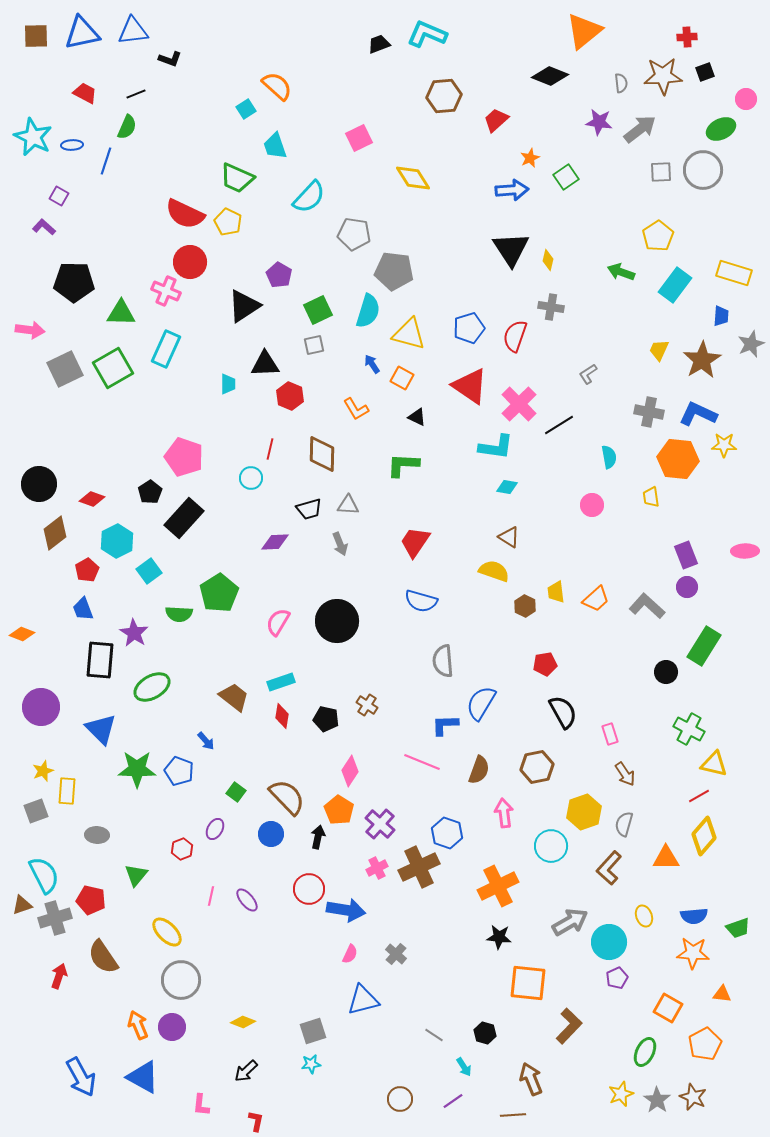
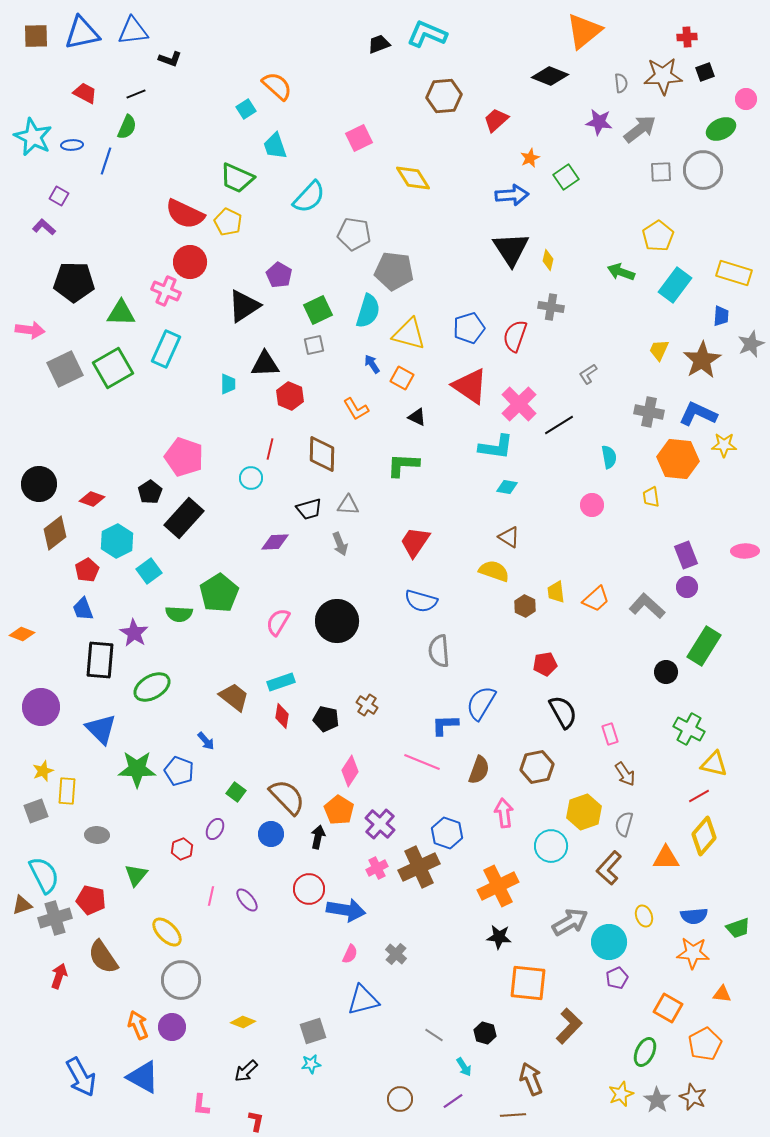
blue arrow at (512, 190): moved 5 px down
gray semicircle at (443, 661): moved 4 px left, 10 px up
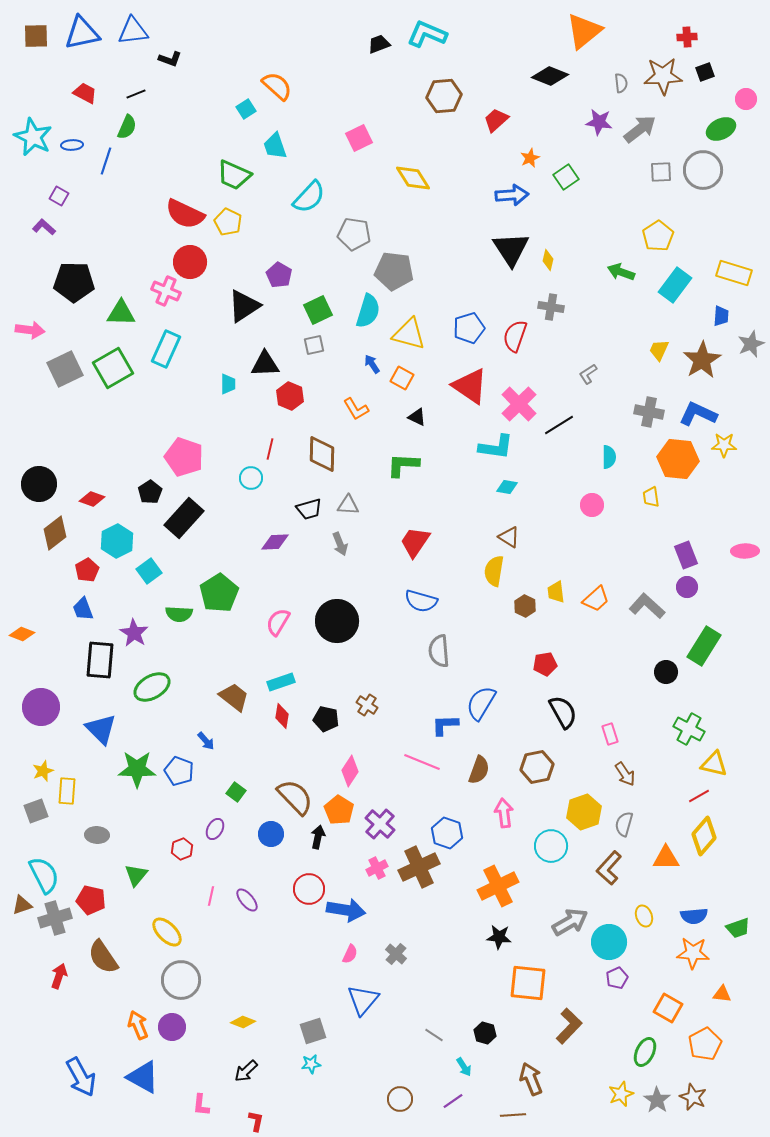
green trapezoid at (237, 178): moved 3 px left, 3 px up
cyan semicircle at (609, 457): rotated 10 degrees clockwise
yellow semicircle at (494, 571): rotated 100 degrees counterclockwise
brown semicircle at (287, 797): moved 8 px right
blue triangle at (363, 1000): rotated 36 degrees counterclockwise
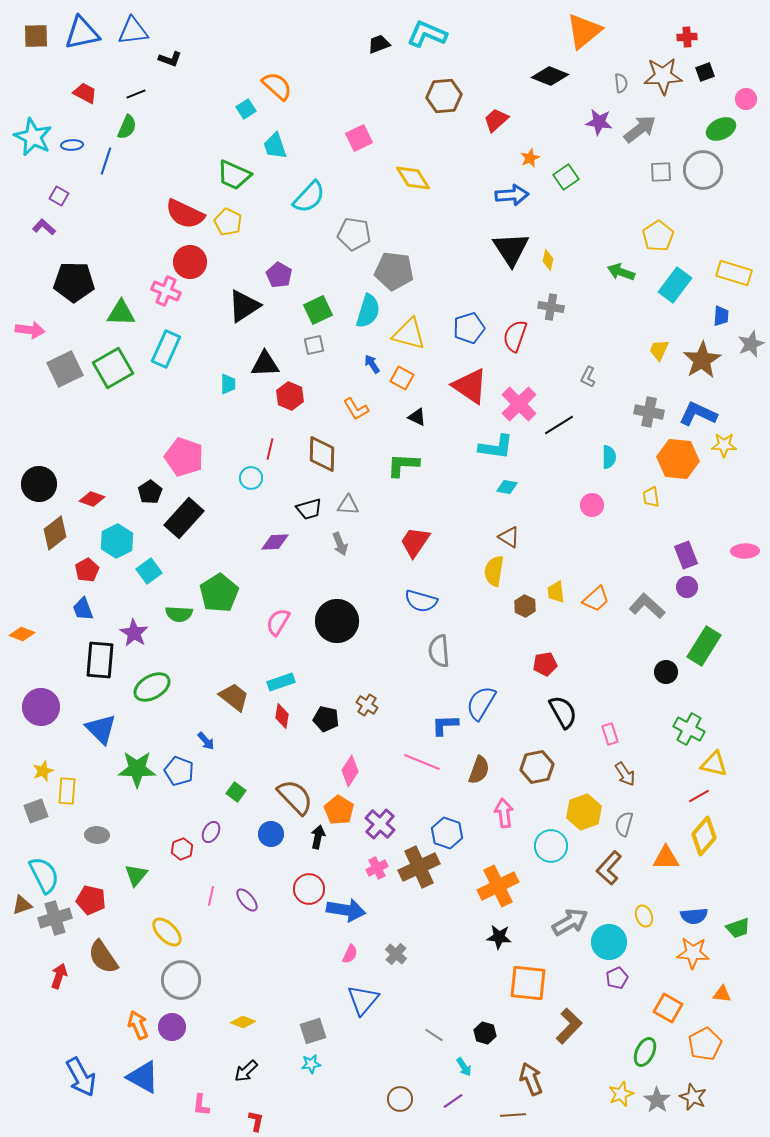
gray L-shape at (588, 374): moved 3 px down; rotated 30 degrees counterclockwise
purple ellipse at (215, 829): moved 4 px left, 3 px down
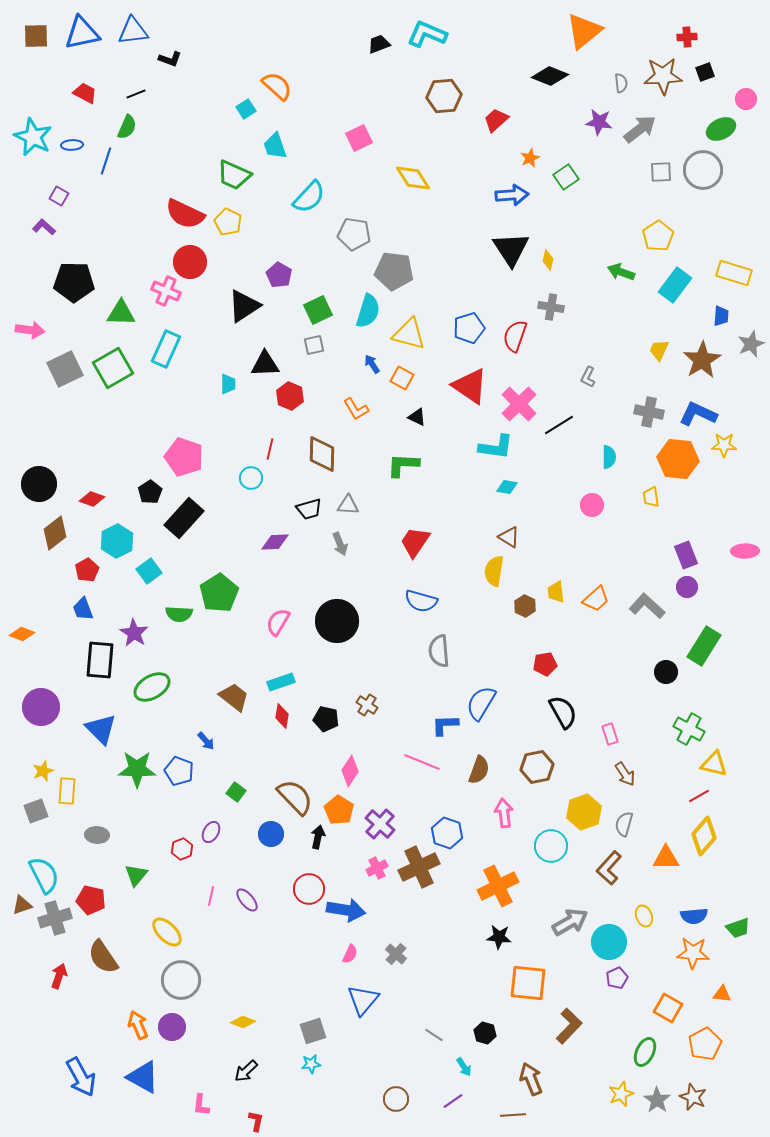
brown circle at (400, 1099): moved 4 px left
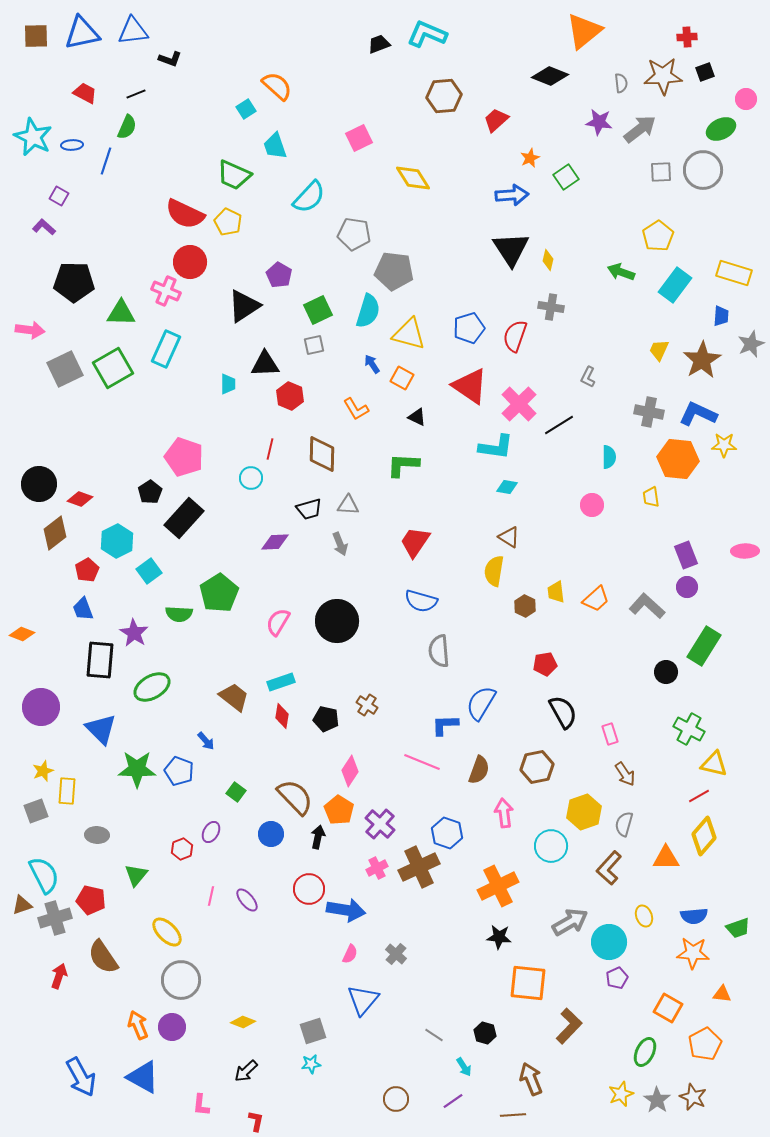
red diamond at (92, 499): moved 12 px left
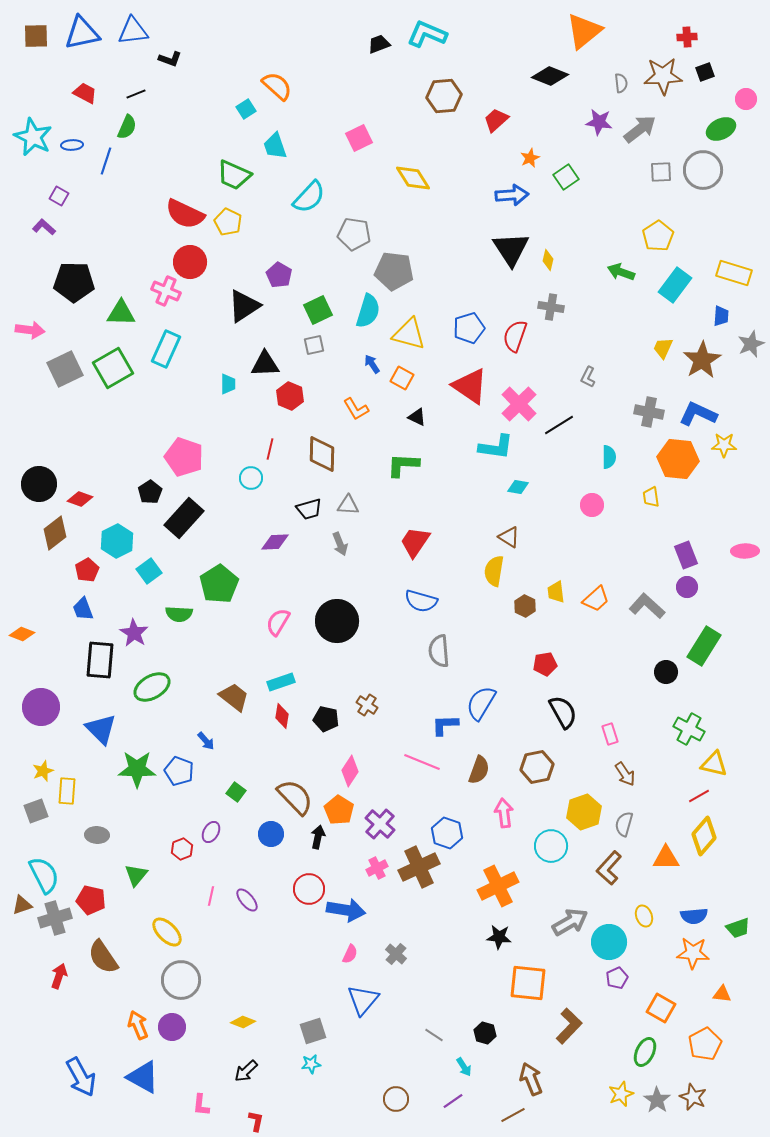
yellow trapezoid at (659, 350): moved 4 px right, 2 px up
cyan diamond at (507, 487): moved 11 px right
green pentagon at (219, 593): moved 9 px up
orange square at (668, 1008): moved 7 px left
brown line at (513, 1115): rotated 25 degrees counterclockwise
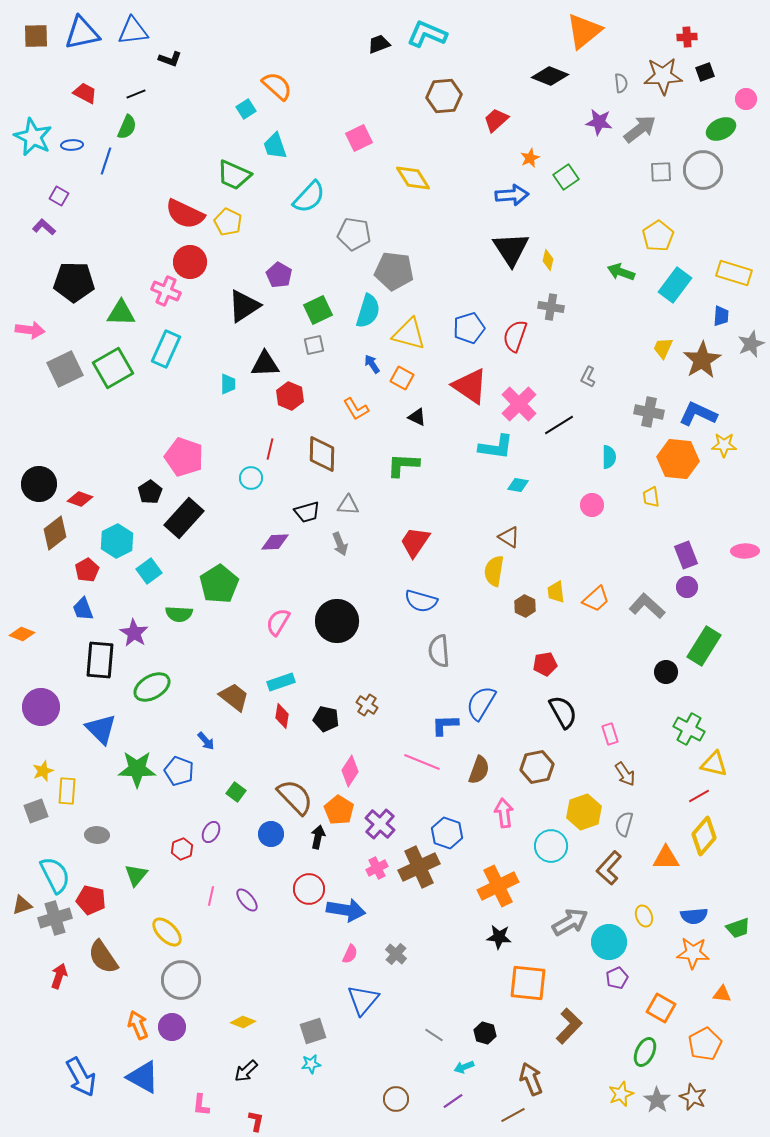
cyan diamond at (518, 487): moved 2 px up
black trapezoid at (309, 509): moved 2 px left, 3 px down
cyan semicircle at (44, 875): moved 11 px right
cyan arrow at (464, 1067): rotated 102 degrees clockwise
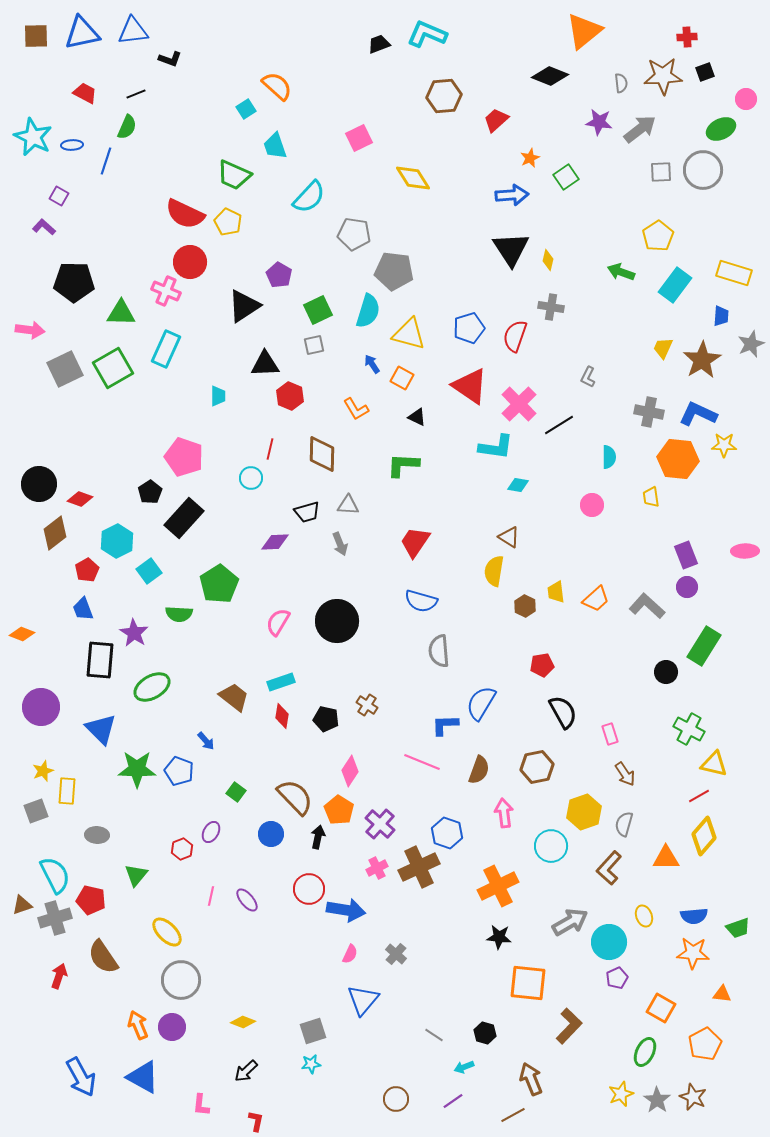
cyan trapezoid at (228, 384): moved 10 px left, 12 px down
red pentagon at (545, 664): moved 3 px left, 1 px down
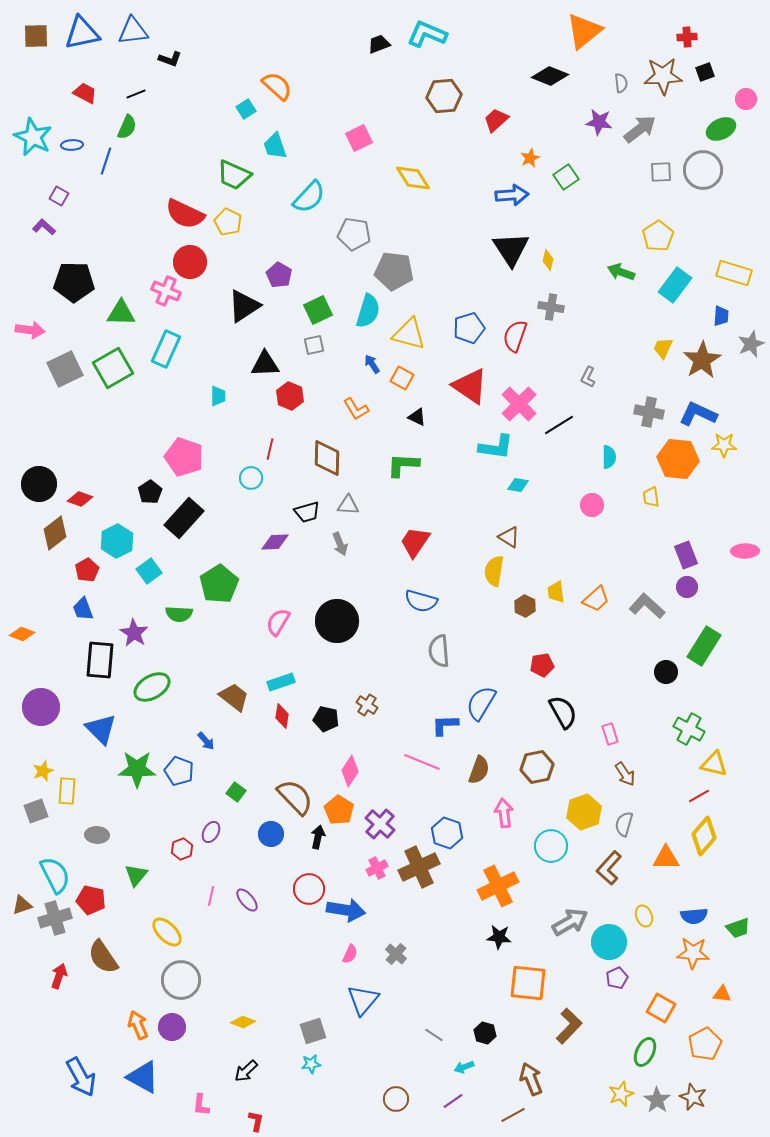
brown diamond at (322, 454): moved 5 px right, 4 px down
